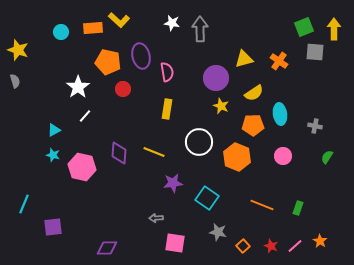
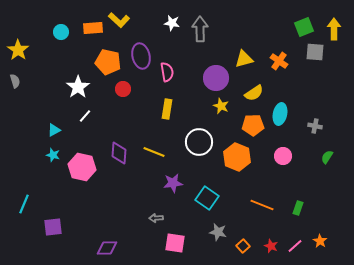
yellow star at (18, 50): rotated 15 degrees clockwise
cyan ellipse at (280, 114): rotated 20 degrees clockwise
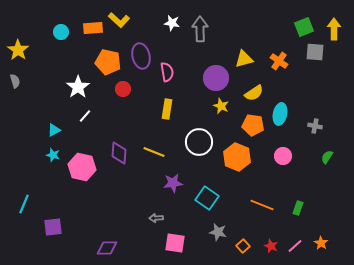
orange pentagon at (253, 125): rotated 10 degrees clockwise
orange star at (320, 241): moved 1 px right, 2 px down
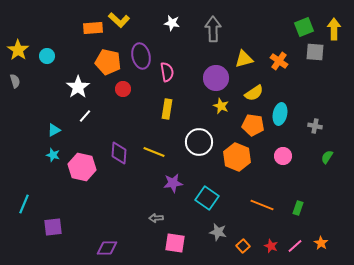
gray arrow at (200, 29): moved 13 px right
cyan circle at (61, 32): moved 14 px left, 24 px down
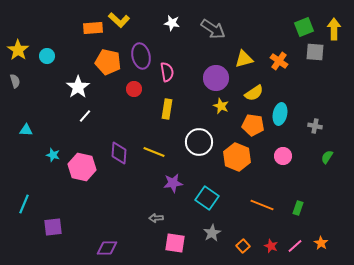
gray arrow at (213, 29): rotated 125 degrees clockwise
red circle at (123, 89): moved 11 px right
cyan triangle at (54, 130): moved 28 px left; rotated 32 degrees clockwise
gray star at (218, 232): moved 6 px left, 1 px down; rotated 30 degrees clockwise
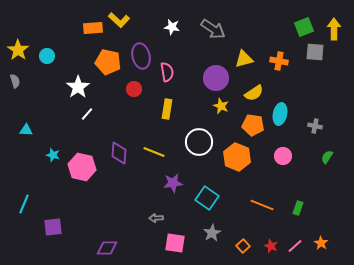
white star at (172, 23): moved 4 px down
orange cross at (279, 61): rotated 24 degrees counterclockwise
white line at (85, 116): moved 2 px right, 2 px up
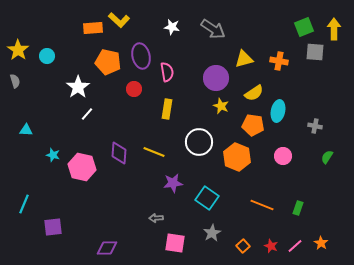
cyan ellipse at (280, 114): moved 2 px left, 3 px up
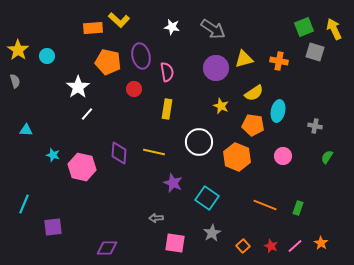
yellow arrow at (334, 29): rotated 25 degrees counterclockwise
gray square at (315, 52): rotated 12 degrees clockwise
purple circle at (216, 78): moved 10 px up
yellow line at (154, 152): rotated 10 degrees counterclockwise
purple star at (173, 183): rotated 30 degrees clockwise
orange line at (262, 205): moved 3 px right
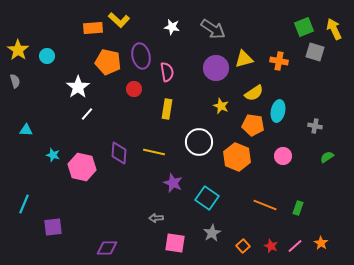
green semicircle at (327, 157): rotated 24 degrees clockwise
